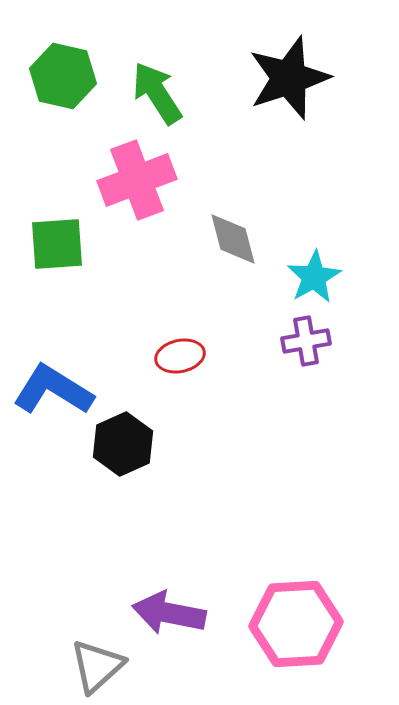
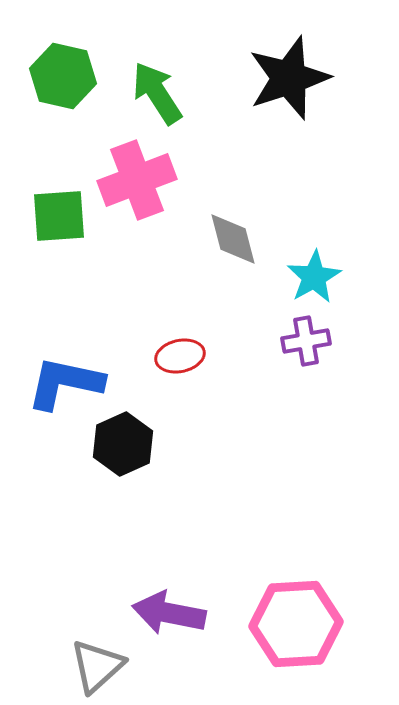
green square: moved 2 px right, 28 px up
blue L-shape: moved 12 px right, 7 px up; rotated 20 degrees counterclockwise
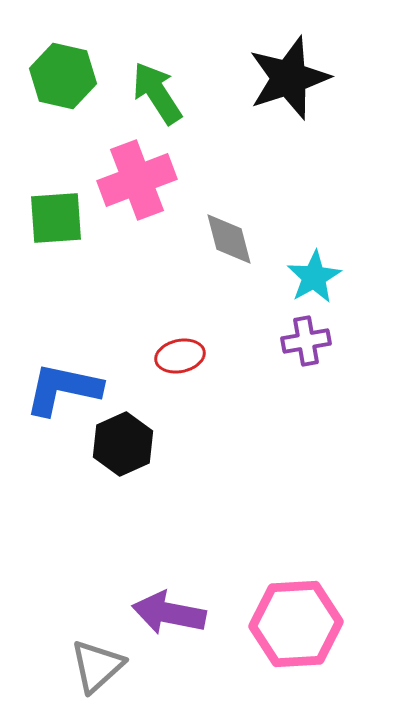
green square: moved 3 px left, 2 px down
gray diamond: moved 4 px left
blue L-shape: moved 2 px left, 6 px down
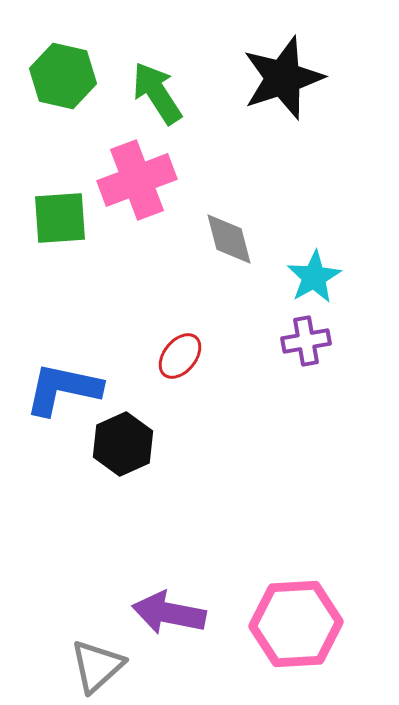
black star: moved 6 px left
green square: moved 4 px right
red ellipse: rotated 39 degrees counterclockwise
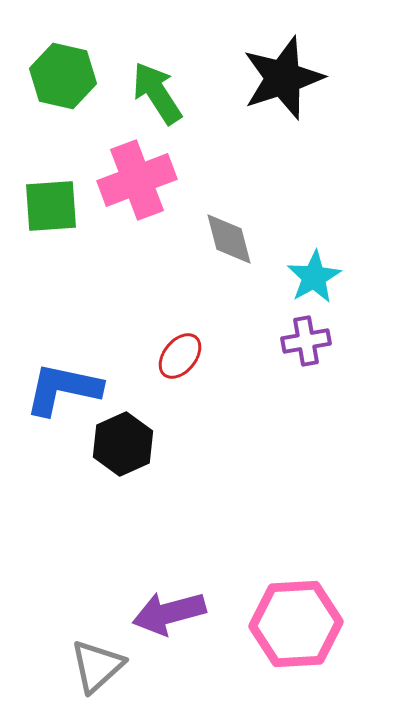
green square: moved 9 px left, 12 px up
purple arrow: rotated 26 degrees counterclockwise
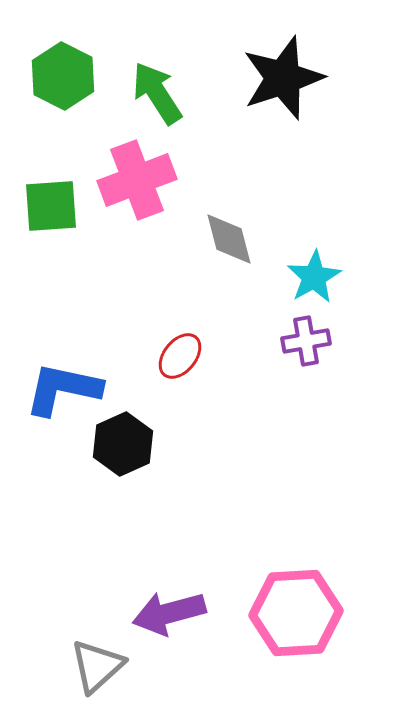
green hexagon: rotated 14 degrees clockwise
pink hexagon: moved 11 px up
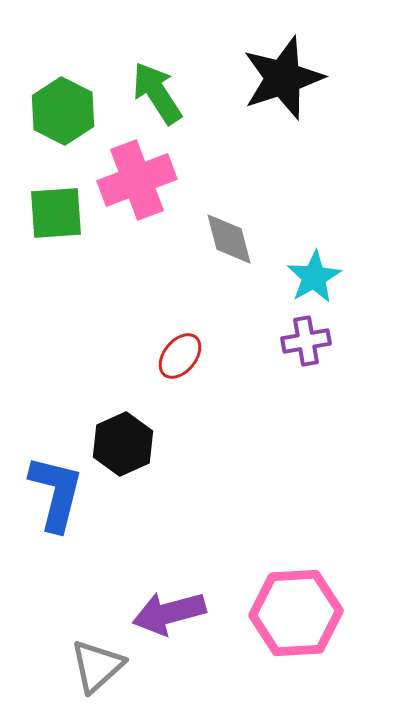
green hexagon: moved 35 px down
green square: moved 5 px right, 7 px down
blue L-shape: moved 7 px left, 104 px down; rotated 92 degrees clockwise
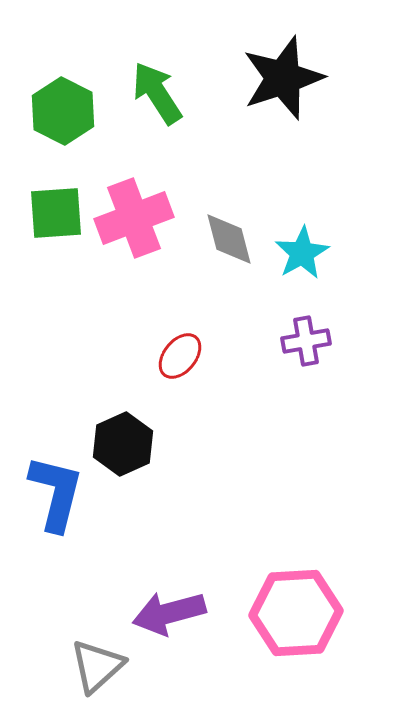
pink cross: moved 3 px left, 38 px down
cyan star: moved 12 px left, 24 px up
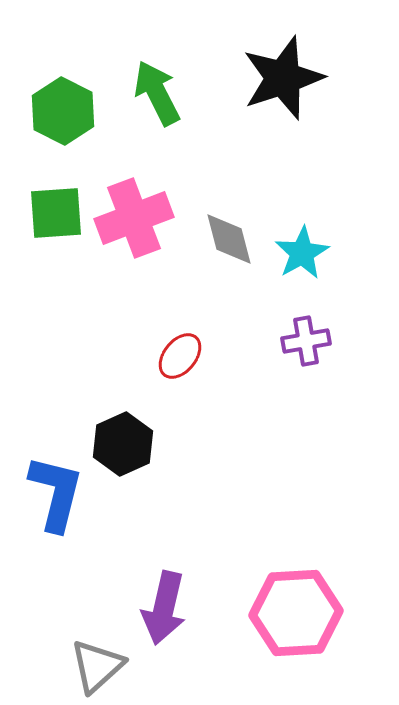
green arrow: rotated 6 degrees clockwise
purple arrow: moved 5 px left, 5 px up; rotated 62 degrees counterclockwise
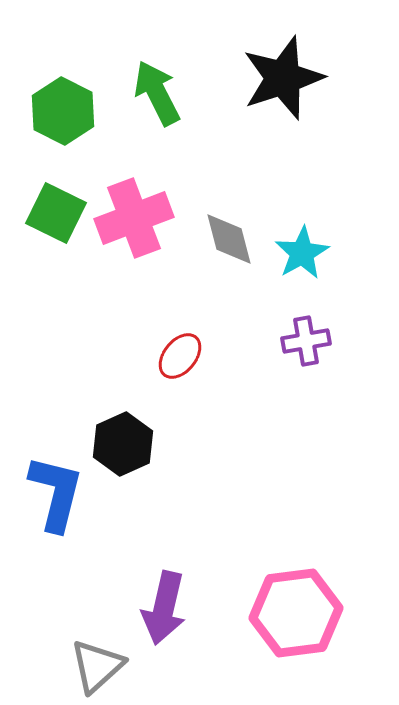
green square: rotated 30 degrees clockwise
pink hexagon: rotated 4 degrees counterclockwise
